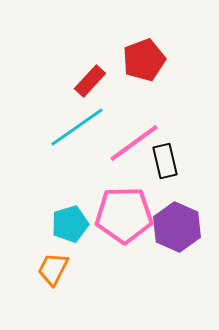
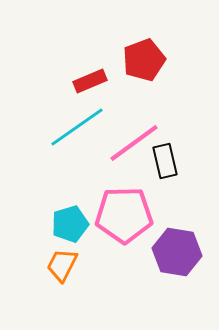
red rectangle: rotated 24 degrees clockwise
purple hexagon: moved 25 px down; rotated 15 degrees counterclockwise
orange trapezoid: moved 9 px right, 4 px up
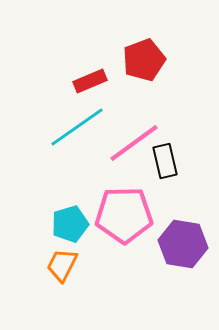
purple hexagon: moved 6 px right, 8 px up
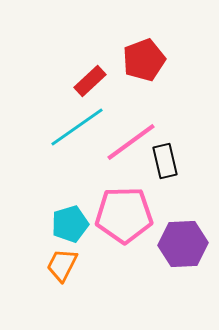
red rectangle: rotated 20 degrees counterclockwise
pink line: moved 3 px left, 1 px up
purple hexagon: rotated 12 degrees counterclockwise
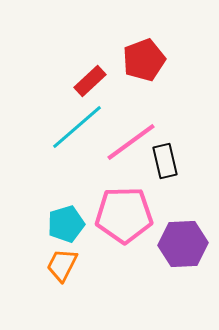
cyan line: rotated 6 degrees counterclockwise
cyan pentagon: moved 4 px left
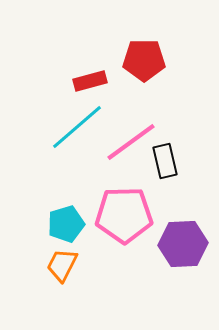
red pentagon: rotated 21 degrees clockwise
red rectangle: rotated 28 degrees clockwise
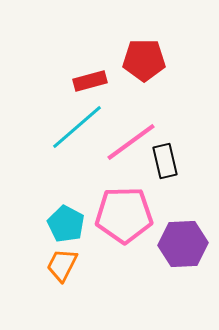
cyan pentagon: rotated 27 degrees counterclockwise
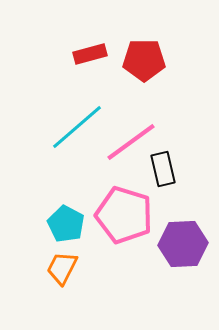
red rectangle: moved 27 px up
black rectangle: moved 2 px left, 8 px down
pink pentagon: rotated 18 degrees clockwise
orange trapezoid: moved 3 px down
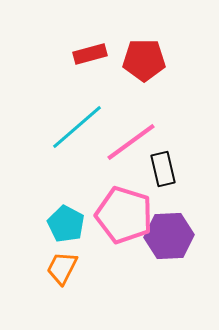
purple hexagon: moved 14 px left, 8 px up
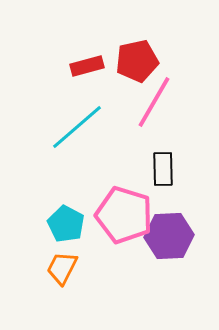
red rectangle: moved 3 px left, 12 px down
red pentagon: moved 7 px left, 1 px down; rotated 12 degrees counterclockwise
pink line: moved 23 px right, 40 px up; rotated 24 degrees counterclockwise
black rectangle: rotated 12 degrees clockwise
